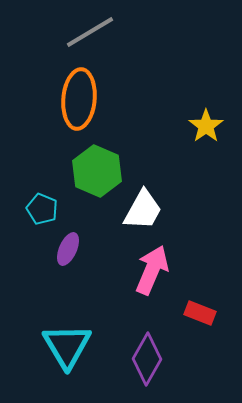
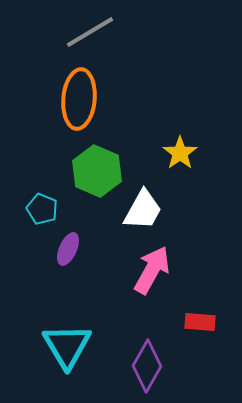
yellow star: moved 26 px left, 27 px down
pink arrow: rotated 6 degrees clockwise
red rectangle: moved 9 px down; rotated 16 degrees counterclockwise
purple diamond: moved 7 px down
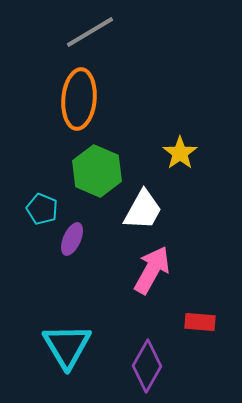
purple ellipse: moved 4 px right, 10 px up
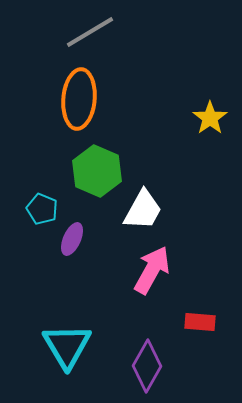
yellow star: moved 30 px right, 35 px up
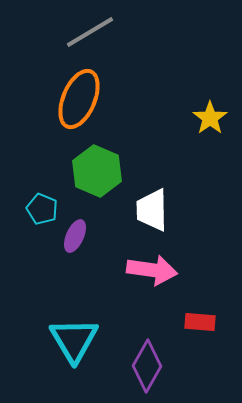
orange ellipse: rotated 18 degrees clockwise
white trapezoid: moved 9 px right; rotated 150 degrees clockwise
purple ellipse: moved 3 px right, 3 px up
pink arrow: rotated 69 degrees clockwise
cyan triangle: moved 7 px right, 6 px up
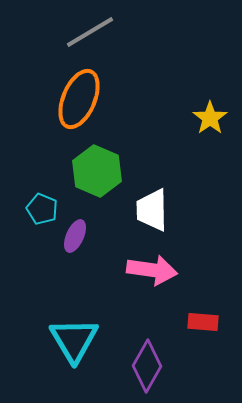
red rectangle: moved 3 px right
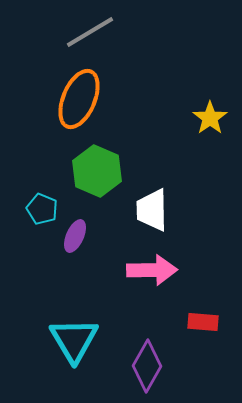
pink arrow: rotated 9 degrees counterclockwise
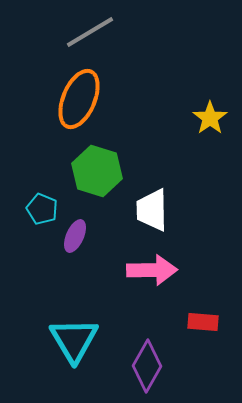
green hexagon: rotated 6 degrees counterclockwise
